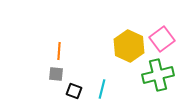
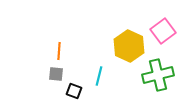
pink square: moved 1 px right, 8 px up
cyan line: moved 3 px left, 13 px up
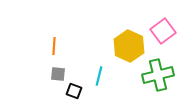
orange line: moved 5 px left, 5 px up
gray square: moved 2 px right
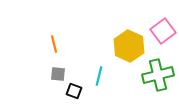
orange line: moved 2 px up; rotated 18 degrees counterclockwise
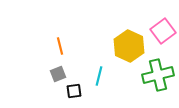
orange line: moved 6 px right, 2 px down
gray square: rotated 28 degrees counterclockwise
black square: rotated 28 degrees counterclockwise
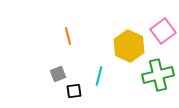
orange line: moved 8 px right, 10 px up
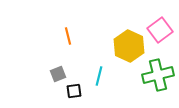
pink square: moved 3 px left, 1 px up
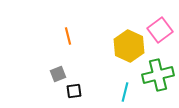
cyan line: moved 26 px right, 16 px down
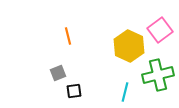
gray square: moved 1 px up
